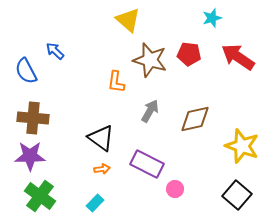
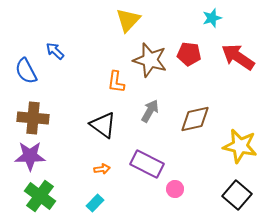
yellow triangle: rotated 32 degrees clockwise
black triangle: moved 2 px right, 13 px up
yellow star: moved 2 px left; rotated 8 degrees counterclockwise
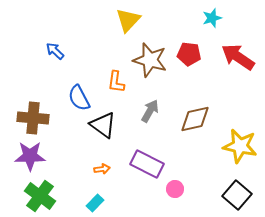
blue semicircle: moved 53 px right, 27 px down
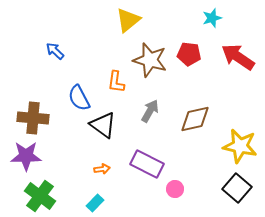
yellow triangle: rotated 8 degrees clockwise
purple star: moved 4 px left
black square: moved 7 px up
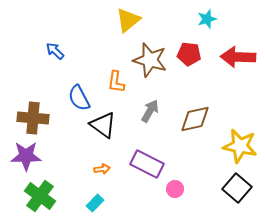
cyan star: moved 5 px left, 1 px down
red arrow: rotated 32 degrees counterclockwise
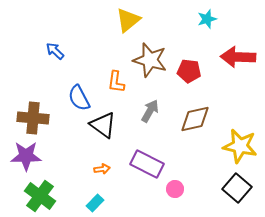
red pentagon: moved 17 px down
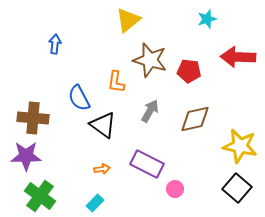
blue arrow: moved 7 px up; rotated 54 degrees clockwise
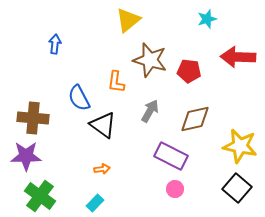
purple rectangle: moved 24 px right, 8 px up
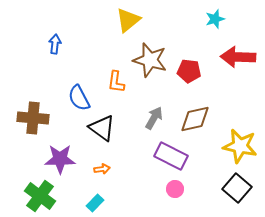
cyan star: moved 8 px right
gray arrow: moved 4 px right, 7 px down
black triangle: moved 1 px left, 3 px down
purple star: moved 34 px right, 3 px down
